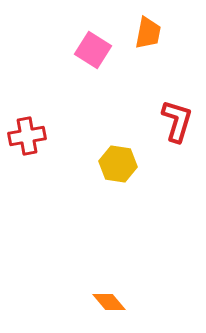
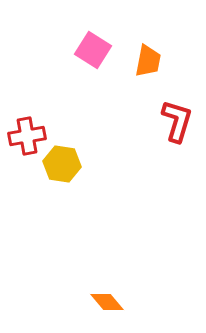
orange trapezoid: moved 28 px down
yellow hexagon: moved 56 px left
orange diamond: moved 2 px left
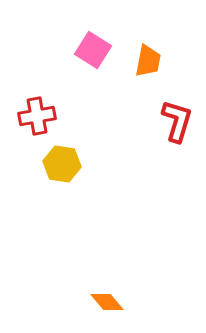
red cross: moved 10 px right, 20 px up
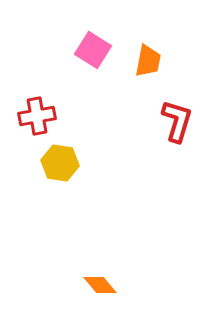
yellow hexagon: moved 2 px left, 1 px up
orange diamond: moved 7 px left, 17 px up
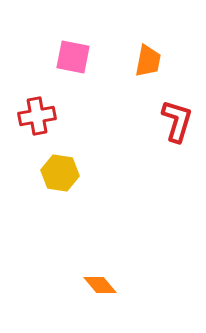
pink square: moved 20 px left, 7 px down; rotated 21 degrees counterclockwise
yellow hexagon: moved 10 px down
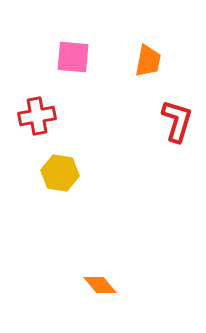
pink square: rotated 6 degrees counterclockwise
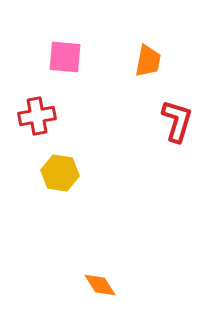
pink square: moved 8 px left
orange diamond: rotated 8 degrees clockwise
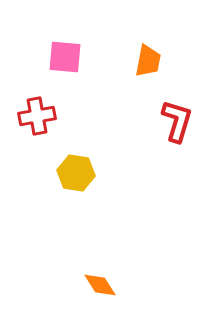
yellow hexagon: moved 16 px right
